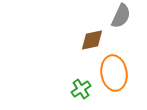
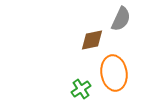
gray semicircle: moved 3 px down
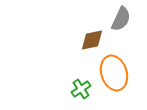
orange ellipse: rotated 8 degrees counterclockwise
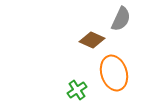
brown diamond: rotated 35 degrees clockwise
green cross: moved 4 px left, 1 px down
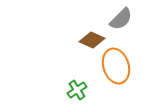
gray semicircle: rotated 20 degrees clockwise
orange ellipse: moved 2 px right, 7 px up
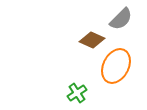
orange ellipse: rotated 44 degrees clockwise
green cross: moved 3 px down
